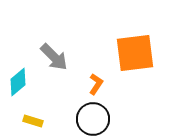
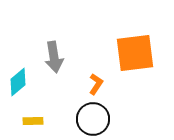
gray arrow: rotated 36 degrees clockwise
yellow rectangle: rotated 18 degrees counterclockwise
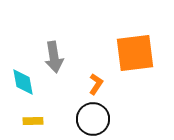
cyan diamond: moved 5 px right; rotated 60 degrees counterclockwise
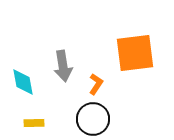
gray arrow: moved 9 px right, 9 px down
yellow rectangle: moved 1 px right, 2 px down
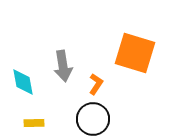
orange square: rotated 24 degrees clockwise
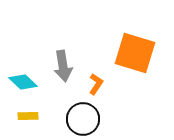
cyan diamond: rotated 36 degrees counterclockwise
black circle: moved 10 px left
yellow rectangle: moved 6 px left, 7 px up
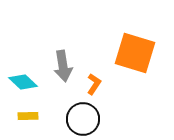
orange L-shape: moved 2 px left
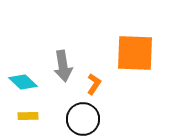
orange square: rotated 15 degrees counterclockwise
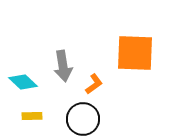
orange L-shape: rotated 20 degrees clockwise
yellow rectangle: moved 4 px right
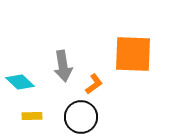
orange square: moved 2 px left, 1 px down
cyan diamond: moved 3 px left
black circle: moved 2 px left, 2 px up
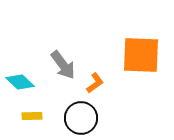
orange square: moved 8 px right, 1 px down
gray arrow: moved 1 px up; rotated 28 degrees counterclockwise
orange L-shape: moved 1 px right, 1 px up
black circle: moved 1 px down
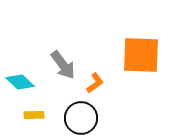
yellow rectangle: moved 2 px right, 1 px up
